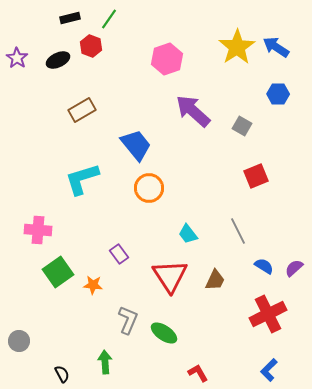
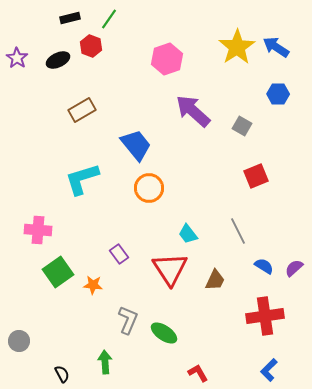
red triangle: moved 7 px up
red cross: moved 3 px left, 2 px down; rotated 18 degrees clockwise
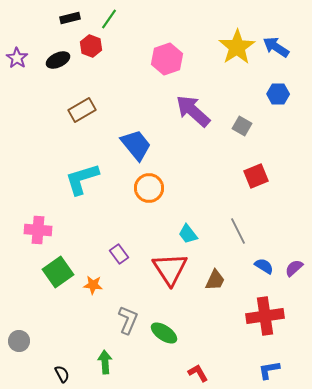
blue L-shape: rotated 35 degrees clockwise
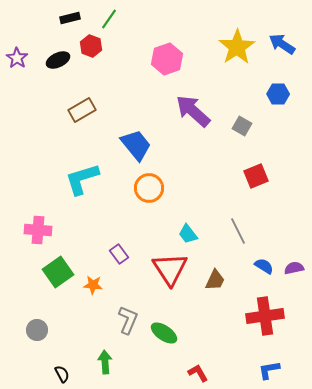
blue arrow: moved 6 px right, 3 px up
purple semicircle: rotated 30 degrees clockwise
gray circle: moved 18 px right, 11 px up
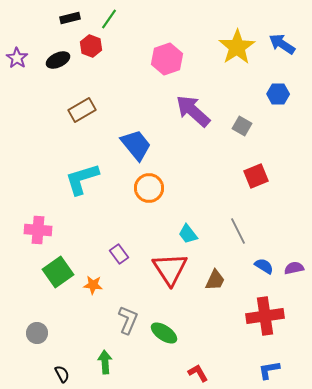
gray circle: moved 3 px down
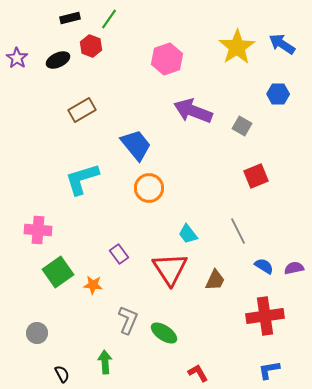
purple arrow: rotated 21 degrees counterclockwise
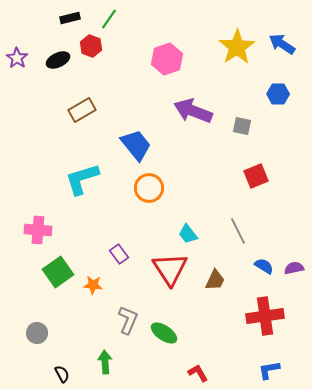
gray square: rotated 18 degrees counterclockwise
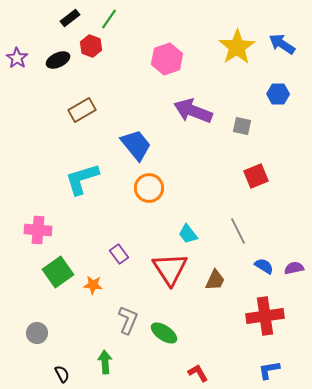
black rectangle: rotated 24 degrees counterclockwise
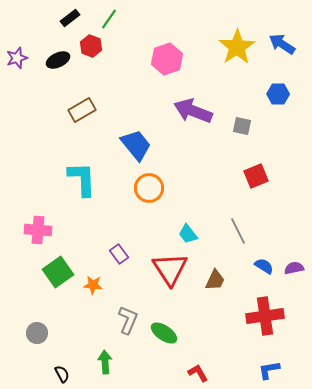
purple star: rotated 20 degrees clockwise
cyan L-shape: rotated 105 degrees clockwise
